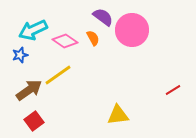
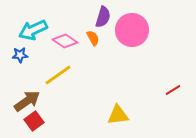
purple semicircle: rotated 70 degrees clockwise
blue star: rotated 14 degrees clockwise
brown arrow: moved 2 px left, 11 px down
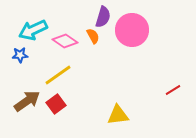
orange semicircle: moved 2 px up
red square: moved 22 px right, 17 px up
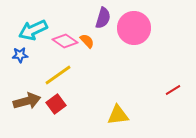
purple semicircle: moved 1 px down
pink circle: moved 2 px right, 2 px up
orange semicircle: moved 6 px left, 5 px down; rotated 14 degrees counterclockwise
brown arrow: rotated 20 degrees clockwise
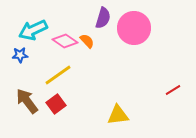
brown arrow: rotated 112 degrees counterclockwise
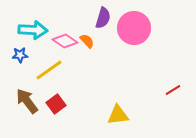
cyan arrow: rotated 152 degrees counterclockwise
yellow line: moved 9 px left, 5 px up
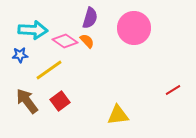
purple semicircle: moved 13 px left
red square: moved 4 px right, 3 px up
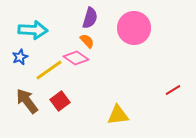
pink diamond: moved 11 px right, 17 px down
blue star: moved 2 px down; rotated 21 degrees counterclockwise
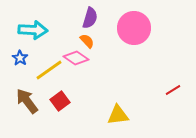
blue star: moved 1 px down; rotated 14 degrees counterclockwise
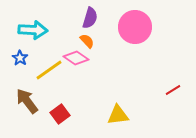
pink circle: moved 1 px right, 1 px up
red square: moved 13 px down
